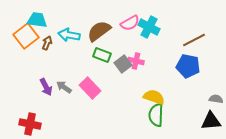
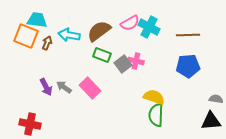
orange square: rotated 30 degrees counterclockwise
brown line: moved 6 px left, 5 px up; rotated 25 degrees clockwise
blue pentagon: rotated 15 degrees counterclockwise
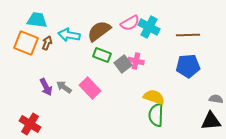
orange square: moved 7 px down
red cross: rotated 20 degrees clockwise
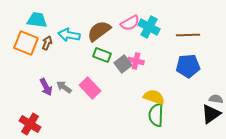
black triangle: moved 7 px up; rotated 30 degrees counterclockwise
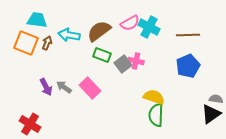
blue pentagon: rotated 20 degrees counterclockwise
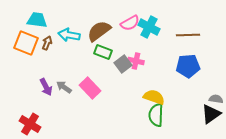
green rectangle: moved 1 px right, 3 px up
blue pentagon: rotated 20 degrees clockwise
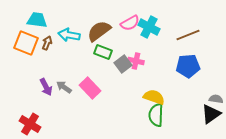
brown line: rotated 20 degrees counterclockwise
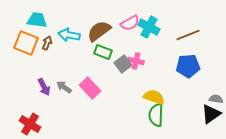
purple arrow: moved 2 px left
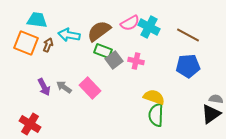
brown line: rotated 50 degrees clockwise
brown arrow: moved 1 px right, 2 px down
green rectangle: moved 1 px up
gray square: moved 9 px left, 4 px up
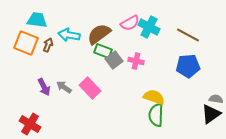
brown semicircle: moved 3 px down
